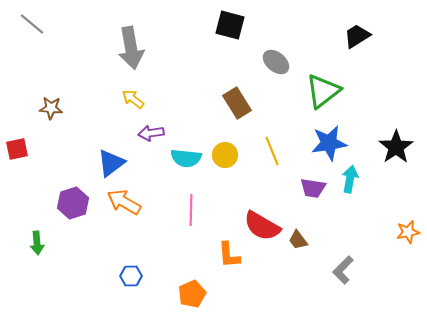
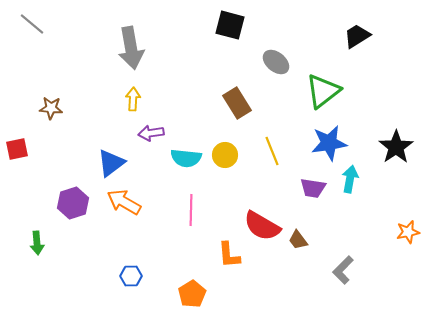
yellow arrow: rotated 55 degrees clockwise
orange pentagon: rotated 8 degrees counterclockwise
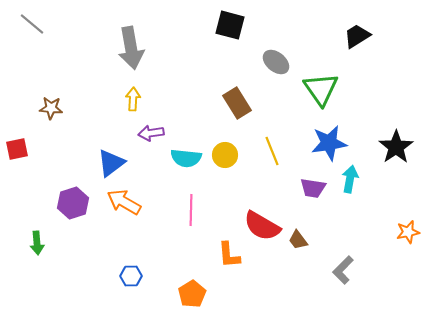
green triangle: moved 2 px left, 2 px up; rotated 27 degrees counterclockwise
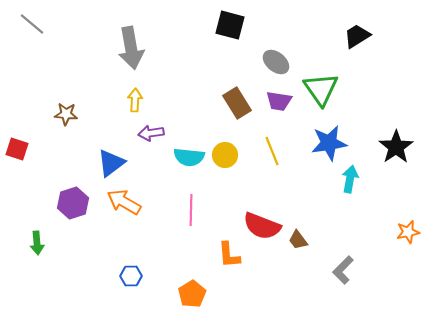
yellow arrow: moved 2 px right, 1 px down
brown star: moved 15 px right, 6 px down
red square: rotated 30 degrees clockwise
cyan semicircle: moved 3 px right, 1 px up
purple trapezoid: moved 34 px left, 87 px up
red semicircle: rotated 9 degrees counterclockwise
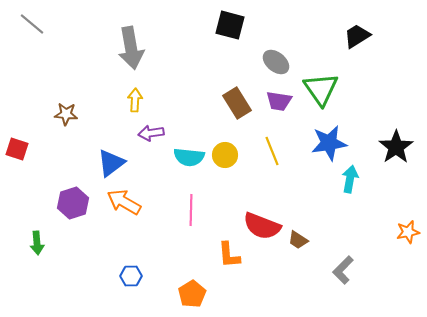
brown trapezoid: rotated 20 degrees counterclockwise
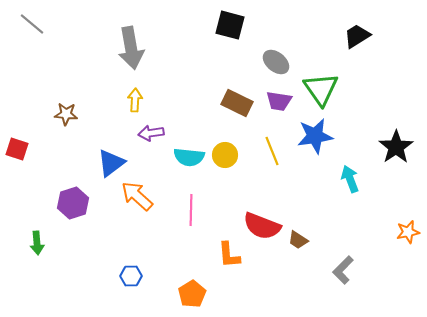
brown rectangle: rotated 32 degrees counterclockwise
blue star: moved 14 px left, 7 px up
cyan arrow: rotated 32 degrees counterclockwise
orange arrow: moved 13 px right, 6 px up; rotated 12 degrees clockwise
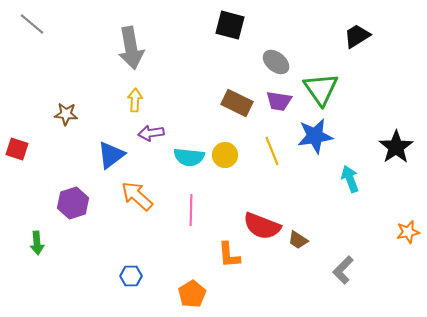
blue triangle: moved 8 px up
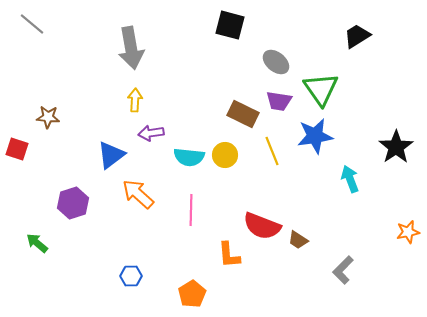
brown rectangle: moved 6 px right, 11 px down
brown star: moved 18 px left, 3 px down
orange arrow: moved 1 px right, 2 px up
green arrow: rotated 135 degrees clockwise
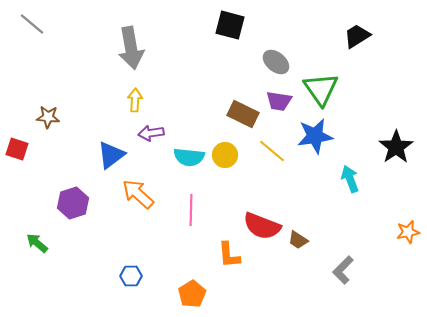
yellow line: rotated 28 degrees counterclockwise
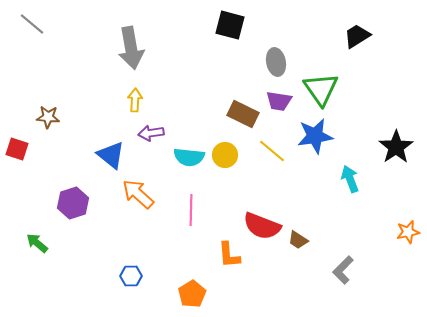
gray ellipse: rotated 40 degrees clockwise
blue triangle: rotated 44 degrees counterclockwise
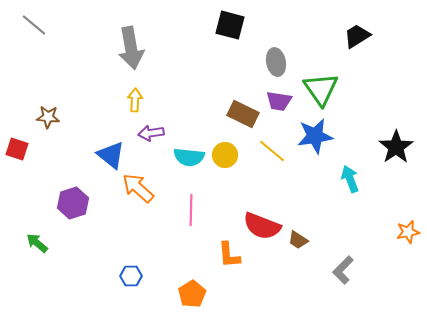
gray line: moved 2 px right, 1 px down
orange arrow: moved 6 px up
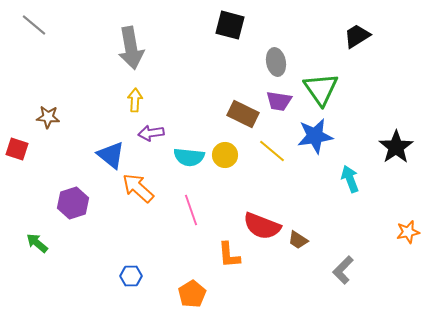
pink line: rotated 20 degrees counterclockwise
